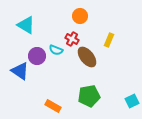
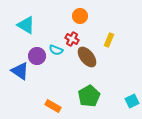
green pentagon: rotated 20 degrees counterclockwise
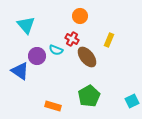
cyan triangle: rotated 18 degrees clockwise
orange rectangle: rotated 14 degrees counterclockwise
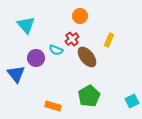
red cross: rotated 24 degrees clockwise
purple circle: moved 1 px left, 2 px down
blue triangle: moved 4 px left, 3 px down; rotated 18 degrees clockwise
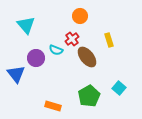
yellow rectangle: rotated 40 degrees counterclockwise
cyan square: moved 13 px left, 13 px up; rotated 24 degrees counterclockwise
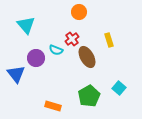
orange circle: moved 1 px left, 4 px up
brown ellipse: rotated 10 degrees clockwise
